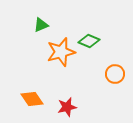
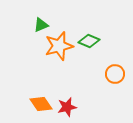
orange star: moved 2 px left, 6 px up
orange diamond: moved 9 px right, 5 px down
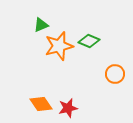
red star: moved 1 px right, 1 px down
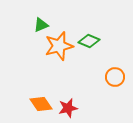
orange circle: moved 3 px down
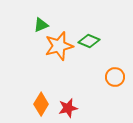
orange diamond: rotated 65 degrees clockwise
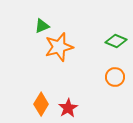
green triangle: moved 1 px right, 1 px down
green diamond: moved 27 px right
orange star: moved 1 px down
red star: rotated 18 degrees counterclockwise
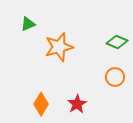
green triangle: moved 14 px left, 2 px up
green diamond: moved 1 px right, 1 px down
red star: moved 9 px right, 4 px up
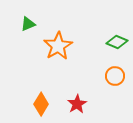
orange star: moved 1 px left, 1 px up; rotated 16 degrees counterclockwise
orange circle: moved 1 px up
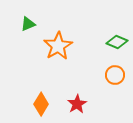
orange circle: moved 1 px up
